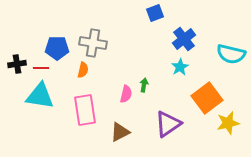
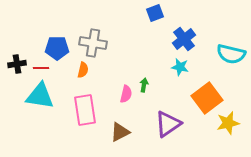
cyan star: rotated 30 degrees counterclockwise
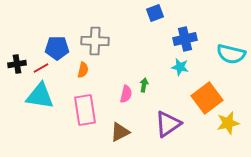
blue cross: moved 1 px right; rotated 25 degrees clockwise
gray cross: moved 2 px right, 2 px up; rotated 8 degrees counterclockwise
red line: rotated 28 degrees counterclockwise
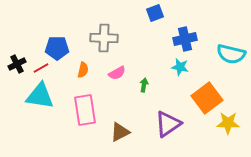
gray cross: moved 9 px right, 3 px up
black cross: rotated 18 degrees counterclockwise
pink semicircle: moved 9 px left, 21 px up; rotated 48 degrees clockwise
yellow star: rotated 15 degrees clockwise
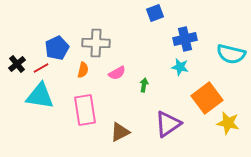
gray cross: moved 8 px left, 5 px down
blue pentagon: rotated 25 degrees counterclockwise
black cross: rotated 12 degrees counterclockwise
yellow star: rotated 10 degrees clockwise
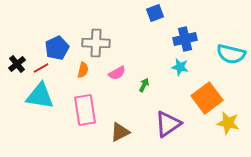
green arrow: rotated 16 degrees clockwise
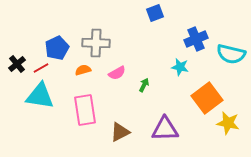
blue cross: moved 11 px right; rotated 10 degrees counterclockwise
orange semicircle: rotated 119 degrees counterclockwise
purple triangle: moved 3 px left, 5 px down; rotated 32 degrees clockwise
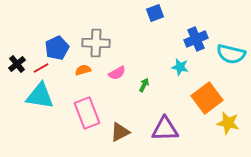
pink rectangle: moved 2 px right, 3 px down; rotated 12 degrees counterclockwise
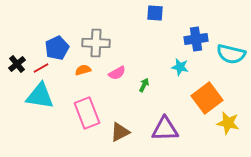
blue square: rotated 24 degrees clockwise
blue cross: rotated 15 degrees clockwise
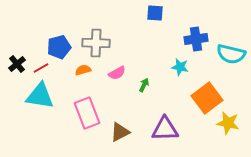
blue pentagon: moved 2 px right, 1 px up; rotated 10 degrees clockwise
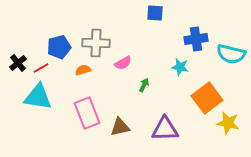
black cross: moved 1 px right, 1 px up
pink semicircle: moved 6 px right, 10 px up
cyan triangle: moved 2 px left, 1 px down
brown triangle: moved 5 px up; rotated 15 degrees clockwise
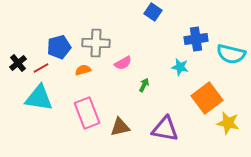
blue square: moved 2 px left, 1 px up; rotated 30 degrees clockwise
cyan triangle: moved 1 px right, 1 px down
purple triangle: rotated 12 degrees clockwise
